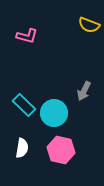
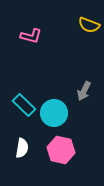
pink L-shape: moved 4 px right
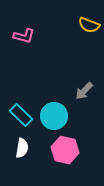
pink L-shape: moved 7 px left
gray arrow: rotated 18 degrees clockwise
cyan rectangle: moved 3 px left, 10 px down
cyan circle: moved 3 px down
pink hexagon: moved 4 px right
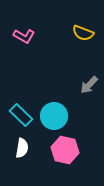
yellow semicircle: moved 6 px left, 8 px down
pink L-shape: rotated 15 degrees clockwise
gray arrow: moved 5 px right, 6 px up
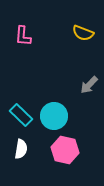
pink L-shape: moved 1 px left; rotated 65 degrees clockwise
white semicircle: moved 1 px left, 1 px down
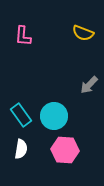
cyan rectangle: rotated 10 degrees clockwise
pink hexagon: rotated 8 degrees counterclockwise
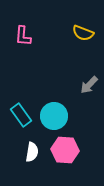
white semicircle: moved 11 px right, 3 px down
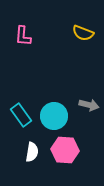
gray arrow: moved 20 px down; rotated 120 degrees counterclockwise
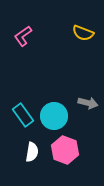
pink L-shape: rotated 50 degrees clockwise
gray arrow: moved 1 px left, 2 px up
cyan rectangle: moved 2 px right
pink hexagon: rotated 16 degrees clockwise
